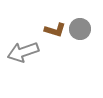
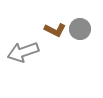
brown L-shape: rotated 10 degrees clockwise
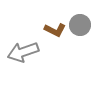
gray circle: moved 4 px up
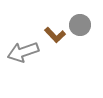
brown L-shape: moved 5 px down; rotated 20 degrees clockwise
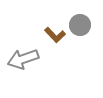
gray arrow: moved 7 px down
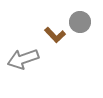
gray circle: moved 3 px up
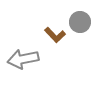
gray arrow: rotated 8 degrees clockwise
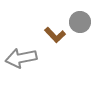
gray arrow: moved 2 px left, 1 px up
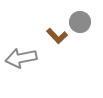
brown L-shape: moved 2 px right, 1 px down
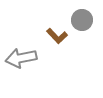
gray circle: moved 2 px right, 2 px up
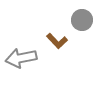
brown L-shape: moved 5 px down
